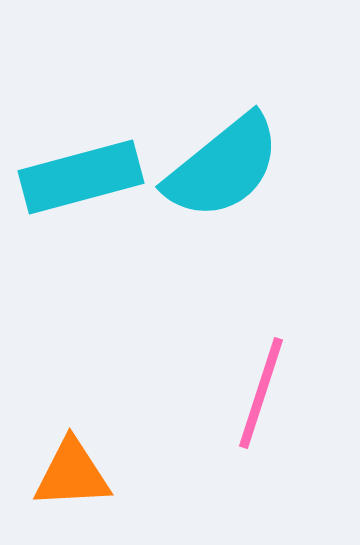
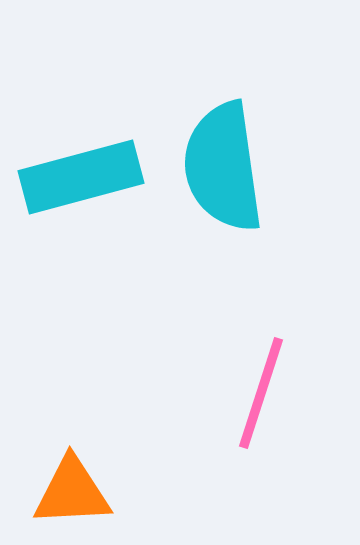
cyan semicircle: rotated 121 degrees clockwise
orange triangle: moved 18 px down
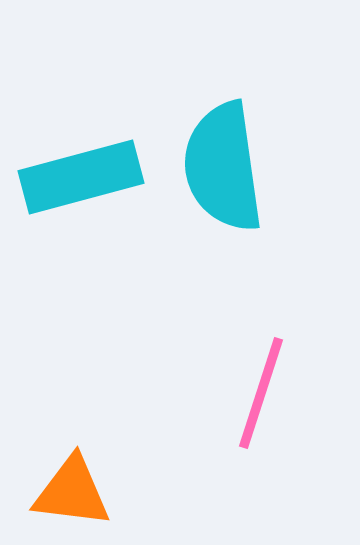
orange triangle: rotated 10 degrees clockwise
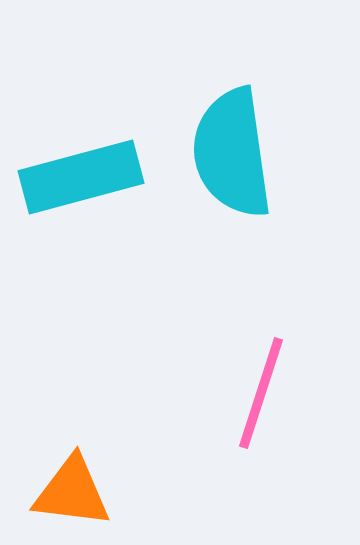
cyan semicircle: moved 9 px right, 14 px up
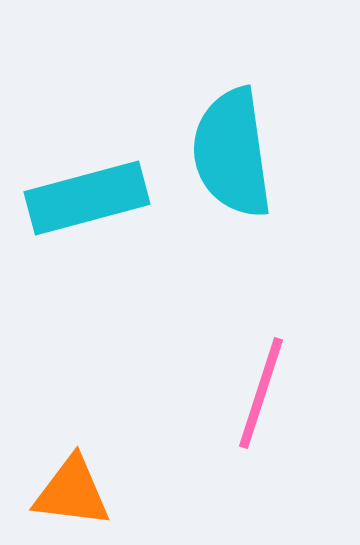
cyan rectangle: moved 6 px right, 21 px down
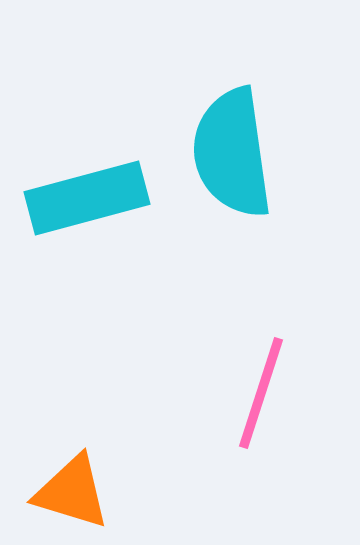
orange triangle: rotated 10 degrees clockwise
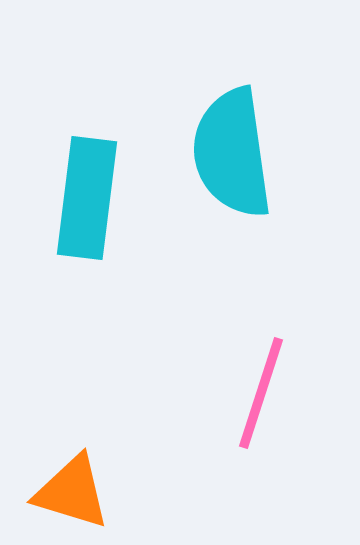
cyan rectangle: rotated 68 degrees counterclockwise
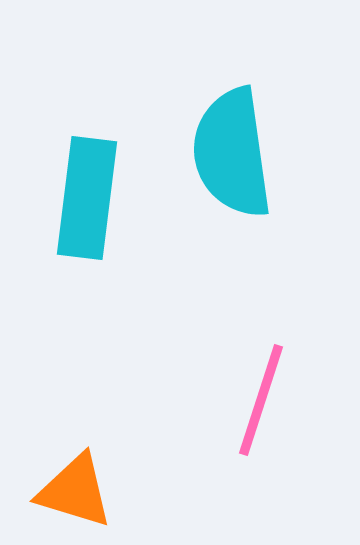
pink line: moved 7 px down
orange triangle: moved 3 px right, 1 px up
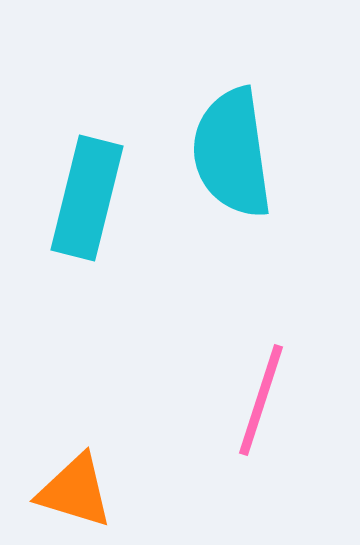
cyan rectangle: rotated 7 degrees clockwise
